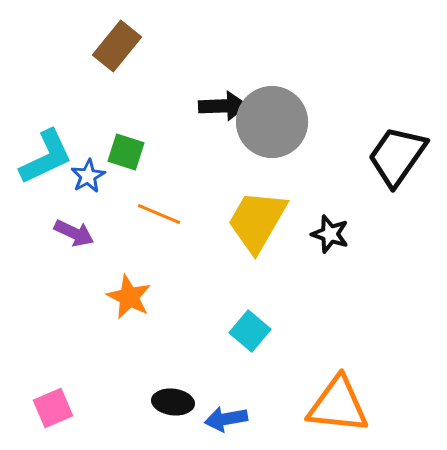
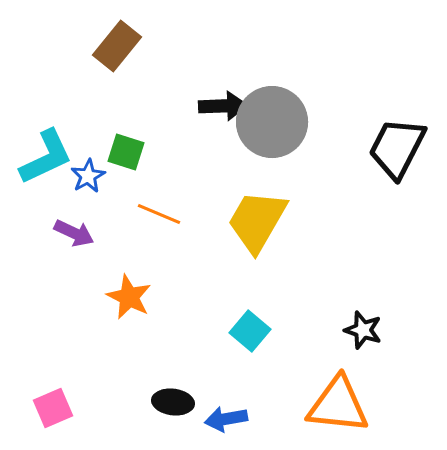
black trapezoid: moved 8 px up; rotated 8 degrees counterclockwise
black star: moved 33 px right, 96 px down
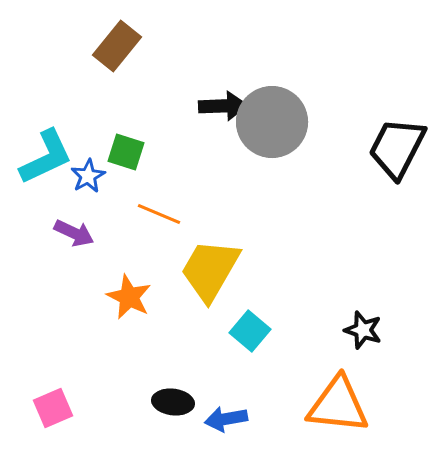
yellow trapezoid: moved 47 px left, 49 px down
